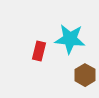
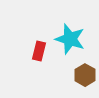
cyan star: rotated 12 degrees clockwise
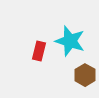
cyan star: moved 2 px down
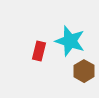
brown hexagon: moved 1 px left, 4 px up
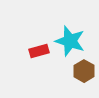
red rectangle: rotated 60 degrees clockwise
